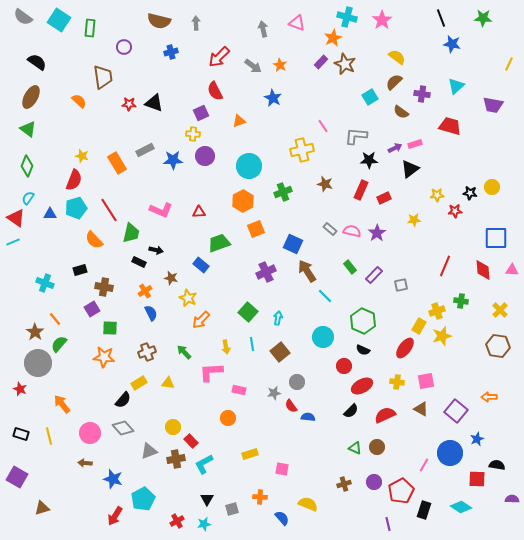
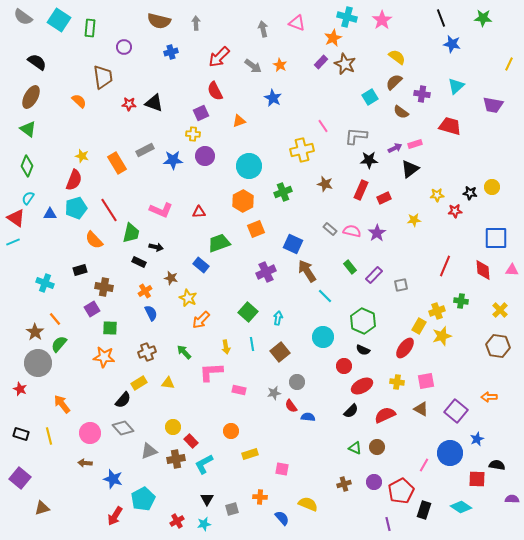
black arrow at (156, 250): moved 3 px up
orange circle at (228, 418): moved 3 px right, 13 px down
purple square at (17, 477): moved 3 px right, 1 px down; rotated 10 degrees clockwise
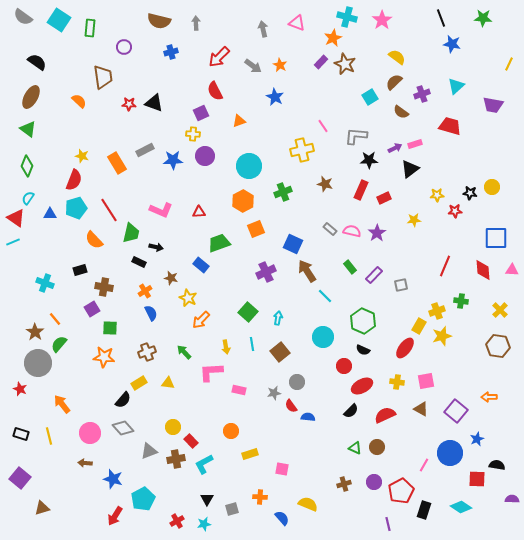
purple cross at (422, 94): rotated 28 degrees counterclockwise
blue star at (273, 98): moved 2 px right, 1 px up
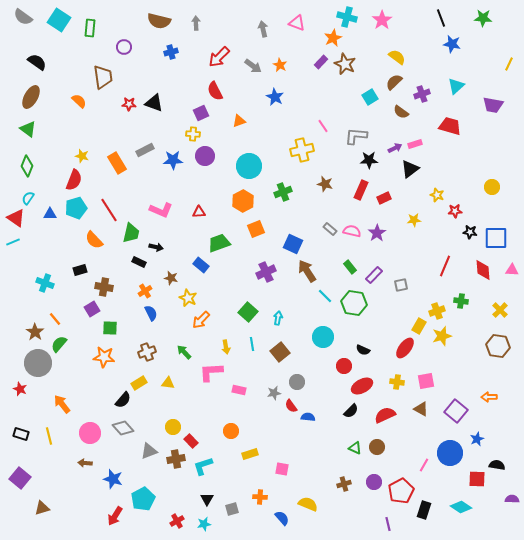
black star at (470, 193): moved 39 px down
yellow star at (437, 195): rotated 24 degrees clockwise
green hexagon at (363, 321): moved 9 px left, 18 px up; rotated 15 degrees counterclockwise
cyan L-shape at (204, 464): moved 1 px left, 2 px down; rotated 10 degrees clockwise
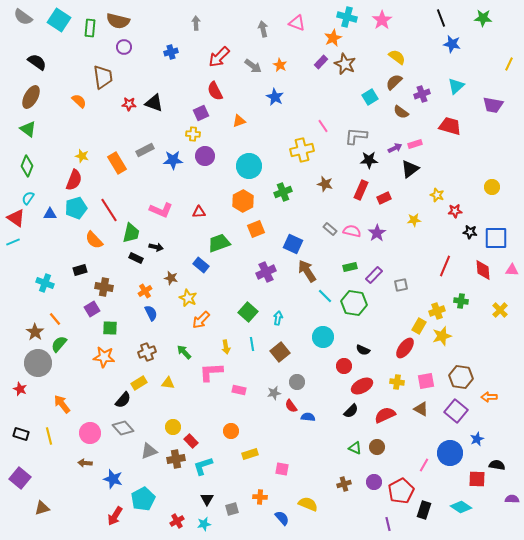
brown semicircle at (159, 21): moved 41 px left
black rectangle at (139, 262): moved 3 px left, 4 px up
green rectangle at (350, 267): rotated 64 degrees counterclockwise
brown hexagon at (498, 346): moved 37 px left, 31 px down
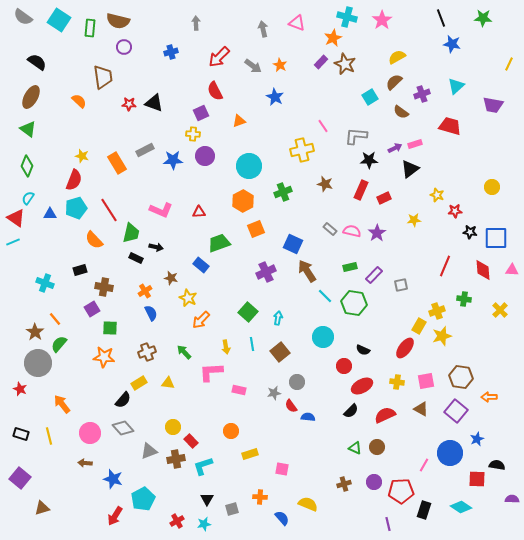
yellow semicircle at (397, 57): rotated 66 degrees counterclockwise
green cross at (461, 301): moved 3 px right, 2 px up
red pentagon at (401, 491): rotated 25 degrees clockwise
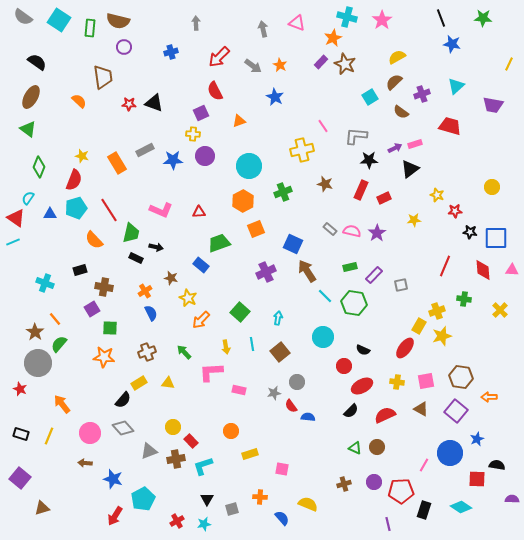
green diamond at (27, 166): moved 12 px right, 1 px down
green square at (248, 312): moved 8 px left
yellow line at (49, 436): rotated 36 degrees clockwise
